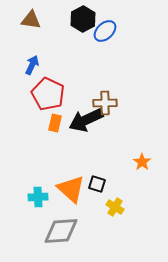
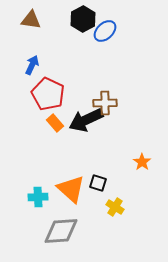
orange rectangle: rotated 54 degrees counterclockwise
black square: moved 1 px right, 1 px up
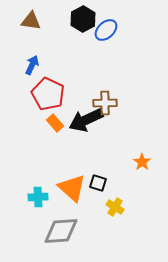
brown triangle: moved 1 px down
blue ellipse: moved 1 px right, 1 px up
orange triangle: moved 1 px right, 1 px up
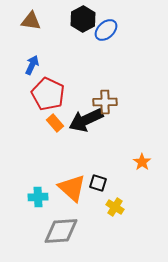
brown cross: moved 1 px up
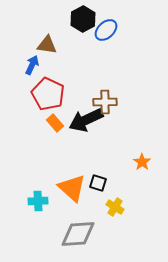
brown triangle: moved 16 px right, 24 px down
cyan cross: moved 4 px down
gray diamond: moved 17 px right, 3 px down
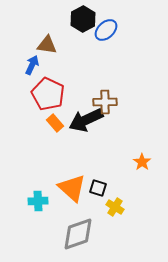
black square: moved 5 px down
gray diamond: rotated 15 degrees counterclockwise
